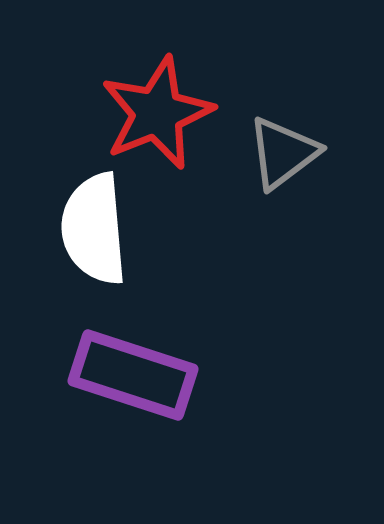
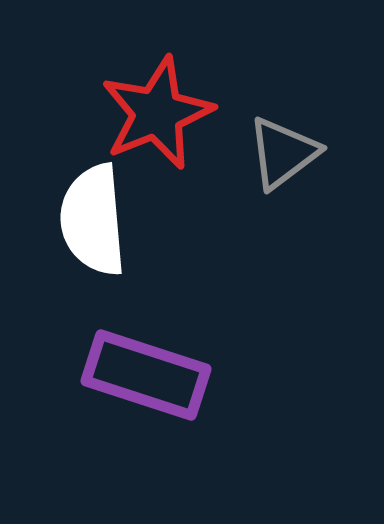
white semicircle: moved 1 px left, 9 px up
purple rectangle: moved 13 px right
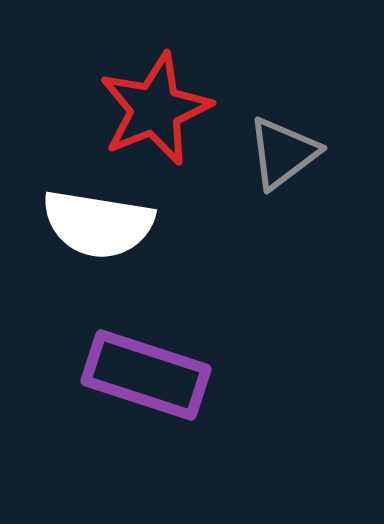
red star: moved 2 px left, 4 px up
white semicircle: moved 5 px right, 4 px down; rotated 76 degrees counterclockwise
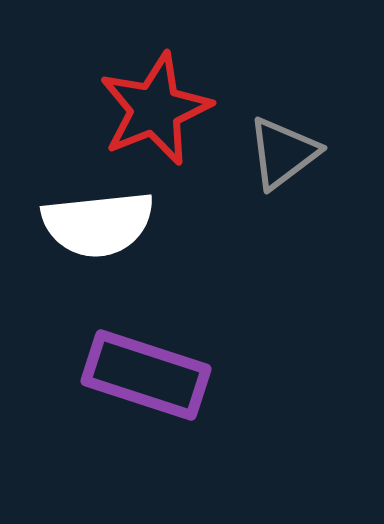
white semicircle: rotated 15 degrees counterclockwise
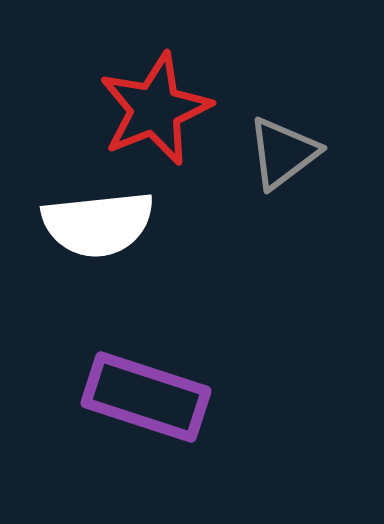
purple rectangle: moved 22 px down
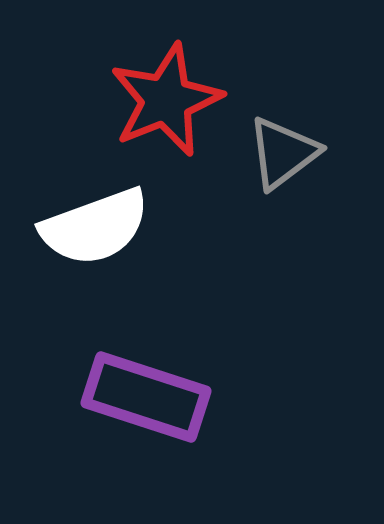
red star: moved 11 px right, 9 px up
white semicircle: moved 3 px left, 3 px down; rotated 14 degrees counterclockwise
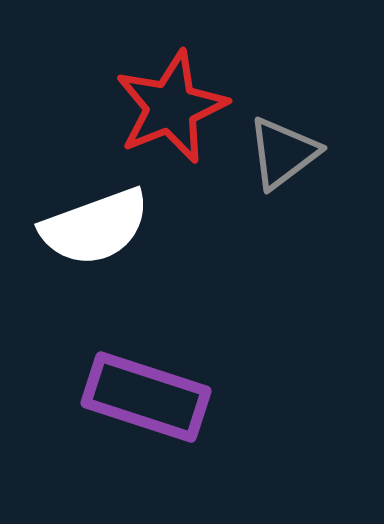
red star: moved 5 px right, 7 px down
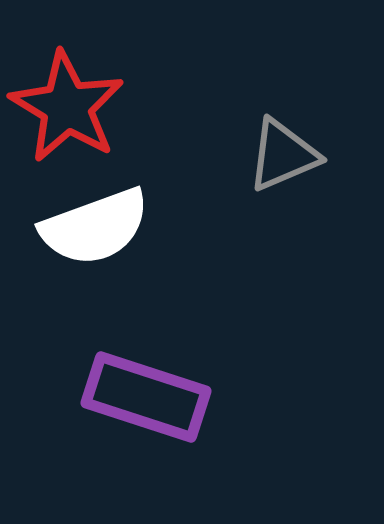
red star: moved 104 px left; rotated 19 degrees counterclockwise
gray triangle: moved 2 px down; rotated 14 degrees clockwise
